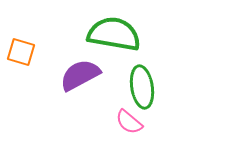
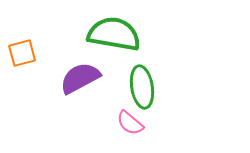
orange square: moved 1 px right, 1 px down; rotated 32 degrees counterclockwise
purple semicircle: moved 3 px down
pink semicircle: moved 1 px right, 1 px down
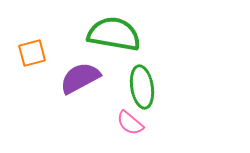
orange square: moved 10 px right
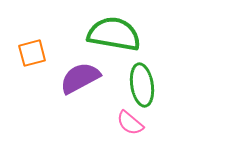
green ellipse: moved 2 px up
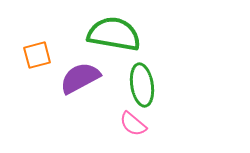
orange square: moved 5 px right, 2 px down
pink semicircle: moved 3 px right, 1 px down
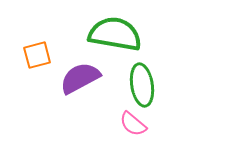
green semicircle: moved 1 px right
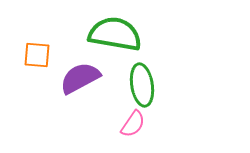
orange square: rotated 20 degrees clockwise
pink semicircle: rotated 96 degrees counterclockwise
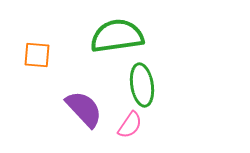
green semicircle: moved 2 px right, 2 px down; rotated 18 degrees counterclockwise
purple semicircle: moved 4 px right, 31 px down; rotated 75 degrees clockwise
pink semicircle: moved 3 px left, 1 px down
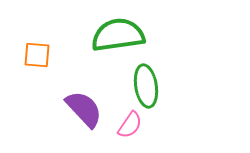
green semicircle: moved 1 px right, 1 px up
green ellipse: moved 4 px right, 1 px down
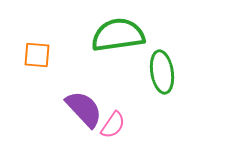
green ellipse: moved 16 px right, 14 px up
pink semicircle: moved 17 px left
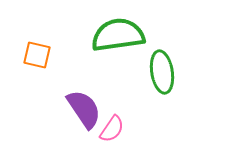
orange square: rotated 8 degrees clockwise
purple semicircle: rotated 9 degrees clockwise
pink semicircle: moved 1 px left, 4 px down
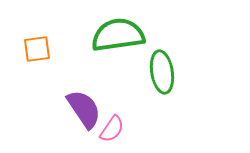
orange square: moved 6 px up; rotated 20 degrees counterclockwise
